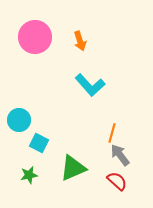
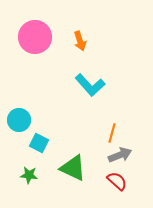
gray arrow: rotated 105 degrees clockwise
green triangle: rotated 48 degrees clockwise
green star: rotated 18 degrees clockwise
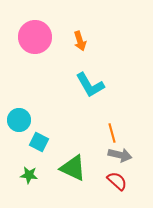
cyan L-shape: rotated 12 degrees clockwise
orange line: rotated 30 degrees counterclockwise
cyan square: moved 1 px up
gray arrow: rotated 35 degrees clockwise
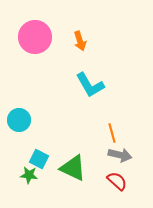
cyan square: moved 17 px down
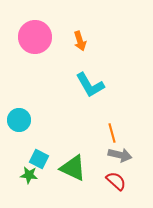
red semicircle: moved 1 px left
